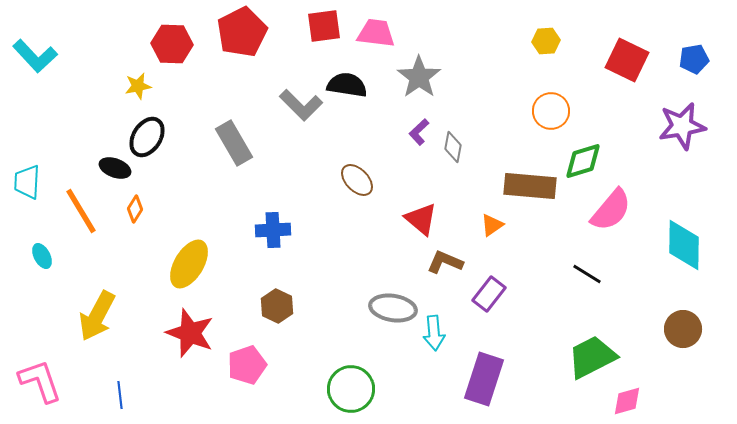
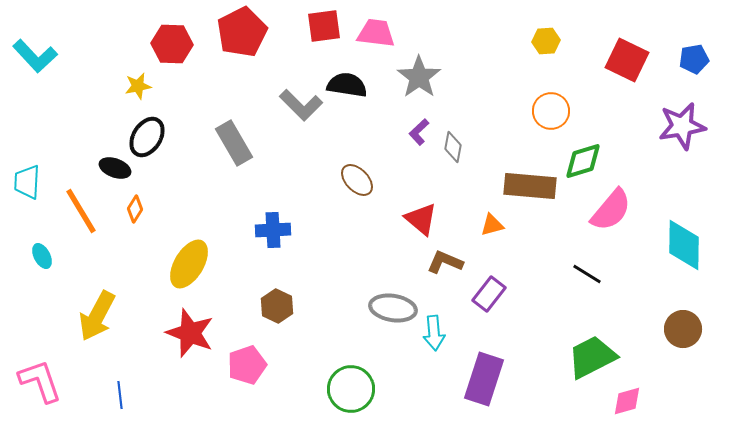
orange triangle at (492, 225): rotated 20 degrees clockwise
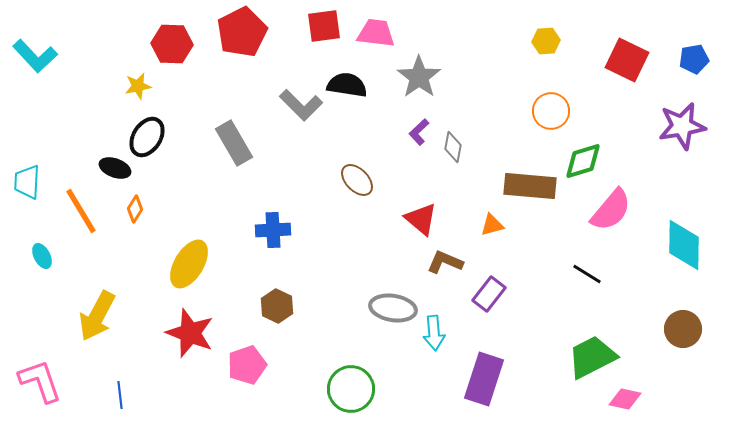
pink diamond at (627, 401): moved 2 px left, 2 px up; rotated 28 degrees clockwise
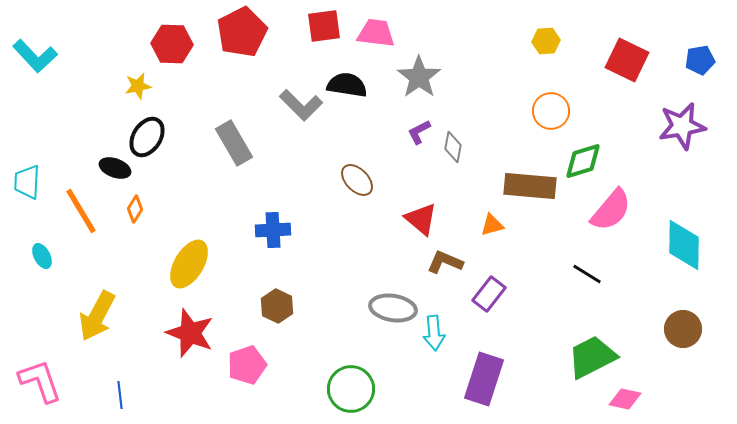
blue pentagon at (694, 59): moved 6 px right, 1 px down
purple L-shape at (419, 132): rotated 16 degrees clockwise
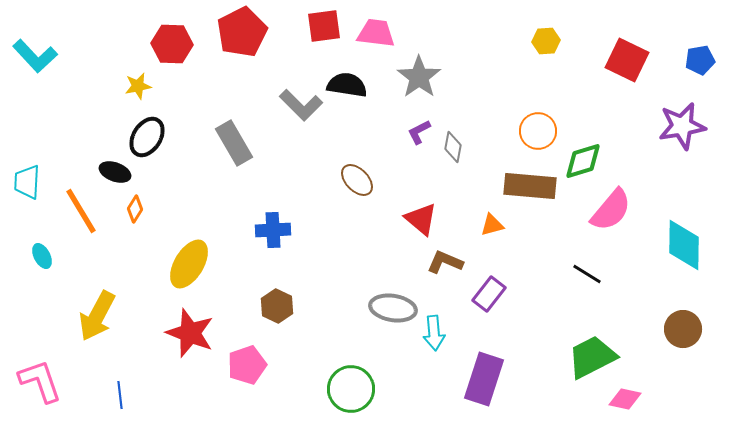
orange circle at (551, 111): moved 13 px left, 20 px down
black ellipse at (115, 168): moved 4 px down
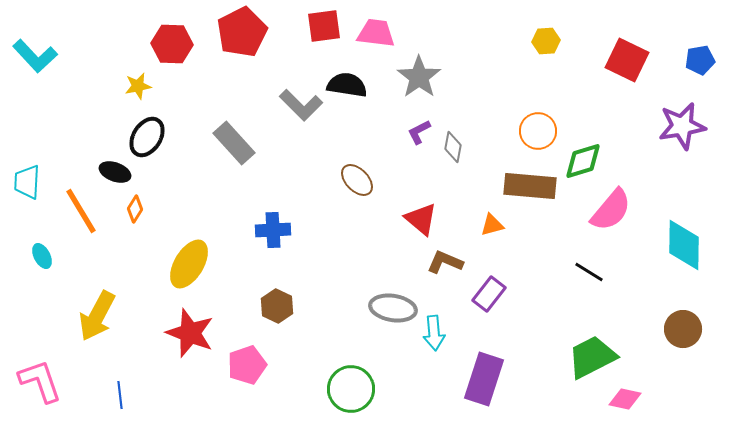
gray rectangle at (234, 143): rotated 12 degrees counterclockwise
black line at (587, 274): moved 2 px right, 2 px up
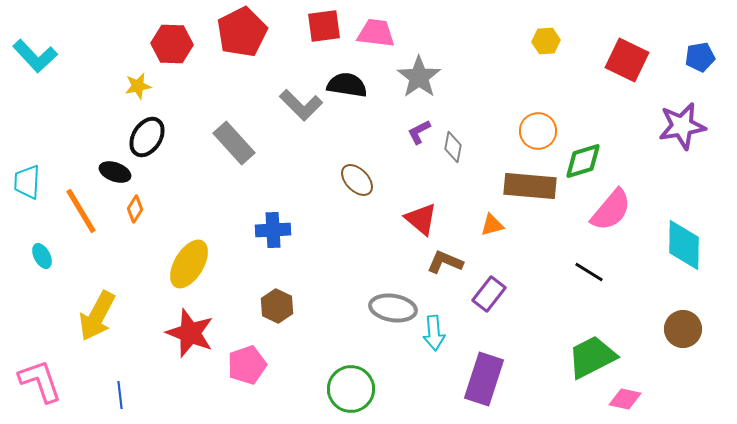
blue pentagon at (700, 60): moved 3 px up
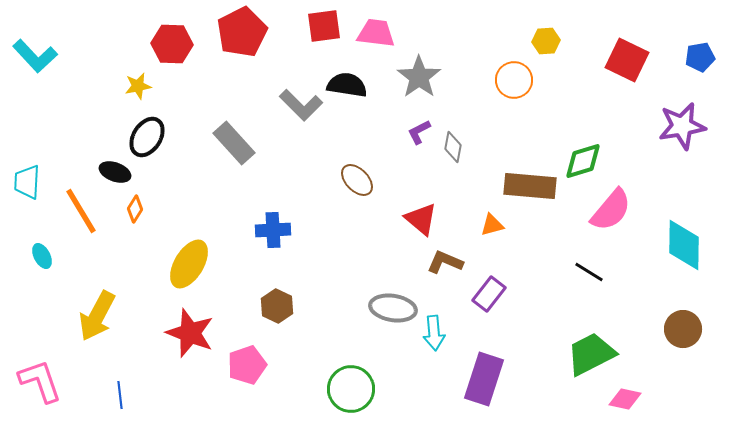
orange circle at (538, 131): moved 24 px left, 51 px up
green trapezoid at (592, 357): moved 1 px left, 3 px up
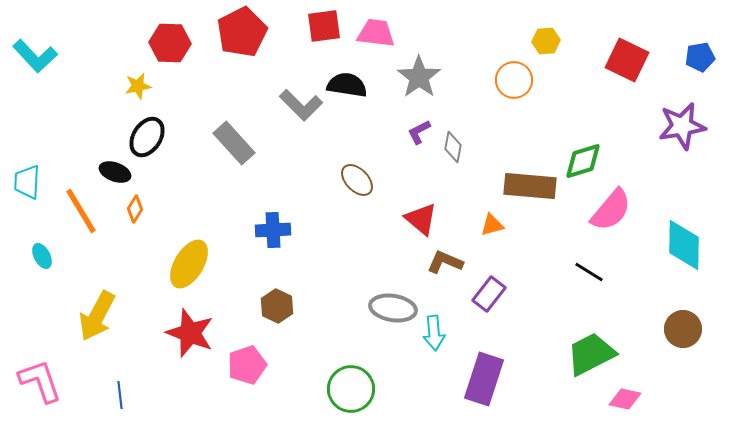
red hexagon at (172, 44): moved 2 px left, 1 px up
